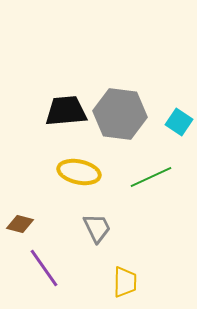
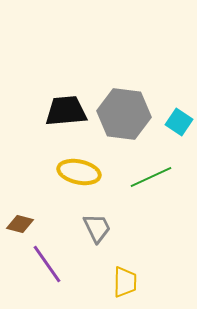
gray hexagon: moved 4 px right
purple line: moved 3 px right, 4 px up
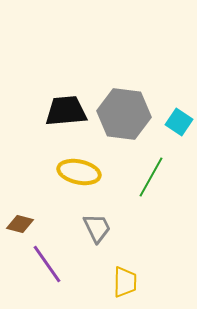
green line: rotated 36 degrees counterclockwise
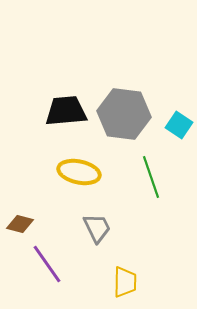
cyan square: moved 3 px down
green line: rotated 48 degrees counterclockwise
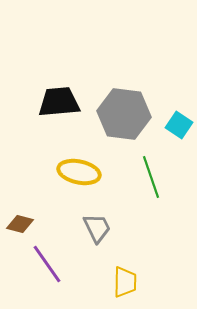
black trapezoid: moved 7 px left, 9 px up
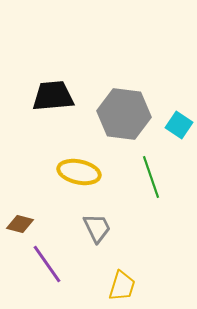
black trapezoid: moved 6 px left, 6 px up
yellow trapezoid: moved 3 px left, 4 px down; rotated 16 degrees clockwise
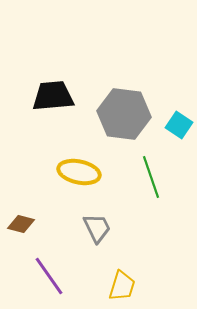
brown diamond: moved 1 px right
purple line: moved 2 px right, 12 px down
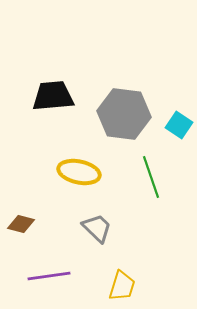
gray trapezoid: rotated 20 degrees counterclockwise
purple line: rotated 63 degrees counterclockwise
